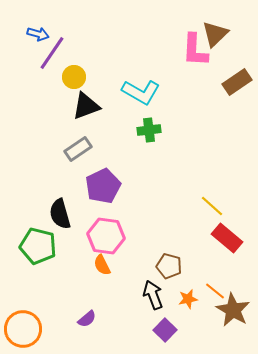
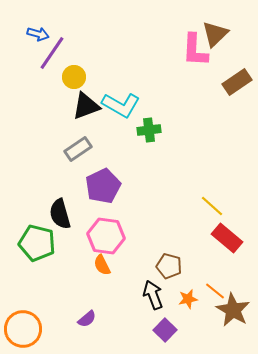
cyan L-shape: moved 20 px left, 13 px down
green pentagon: moved 1 px left, 3 px up
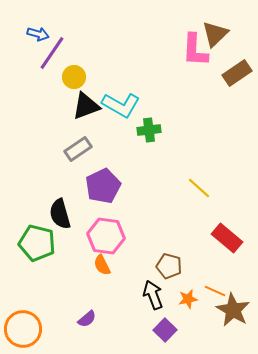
brown rectangle: moved 9 px up
yellow line: moved 13 px left, 18 px up
orange line: rotated 15 degrees counterclockwise
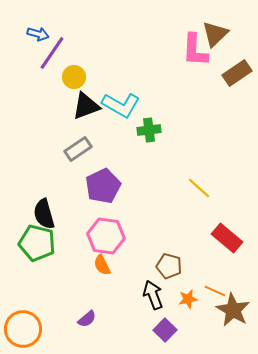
black semicircle: moved 16 px left
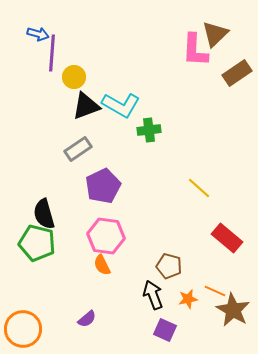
purple line: rotated 30 degrees counterclockwise
purple square: rotated 20 degrees counterclockwise
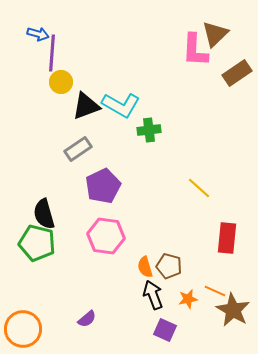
yellow circle: moved 13 px left, 5 px down
red rectangle: rotated 56 degrees clockwise
orange semicircle: moved 43 px right, 2 px down; rotated 10 degrees clockwise
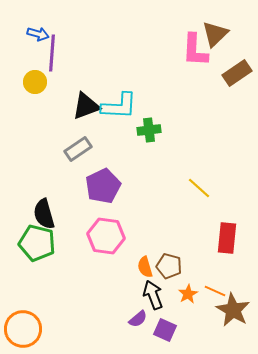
yellow circle: moved 26 px left
cyan L-shape: moved 2 px left, 1 px down; rotated 27 degrees counterclockwise
orange star: moved 5 px up; rotated 18 degrees counterclockwise
purple semicircle: moved 51 px right
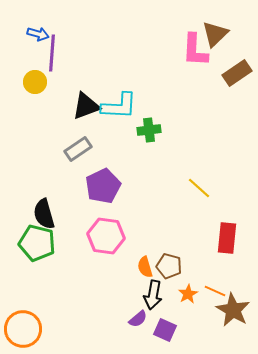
black arrow: rotated 148 degrees counterclockwise
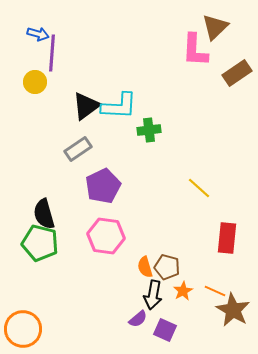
brown triangle: moved 7 px up
black triangle: rotated 16 degrees counterclockwise
green pentagon: moved 3 px right
brown pentagon: moved 2 px left, 1 px down
orange star: moved 5 px left, 3 px up
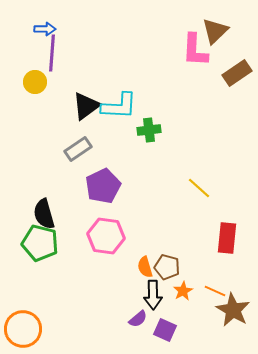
brown triangle: moved 4 px down
blue arrow: moved 7 px right, 5 px up; rotated 15 degrees counterclockwise
black arrow: rotated 12 degrees counterclockwise
